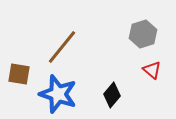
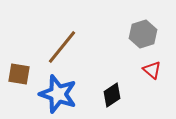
black diamond: rotated 15 degrees clockwise
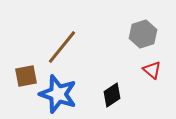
brown square: moved 7 px right, 2 px down; rotated 20 degrees counterclockwise
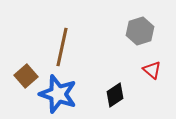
gray hexagon: moved 3 px left, 3 px up
brown line: rotated 27 degrees counterclockwise
brown square: rotated 30 degrees counterclockwise
black diamond: moved 3 px right
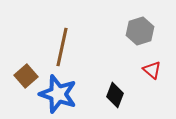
black diamond: rotated 35 degrees counterclockwise
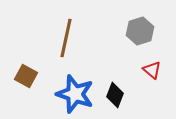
brown line: moved 4 px right, 9 px up
brown square: rotated 20 degrees counterclockwise
blue star: moved 17 px right
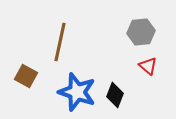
gray hexagon: moved 1 px right, 1 px down; rotated 12 degrees clockwise
brown line: moved 6 px left, 4 px down
red triangle: moved 4 px left, 4 px up
blue star: moved 2 px right, 2 px up
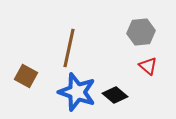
brown line: moved 9 px right, 6 px down
black diamond: rotated 70 degrees counterclockwise
